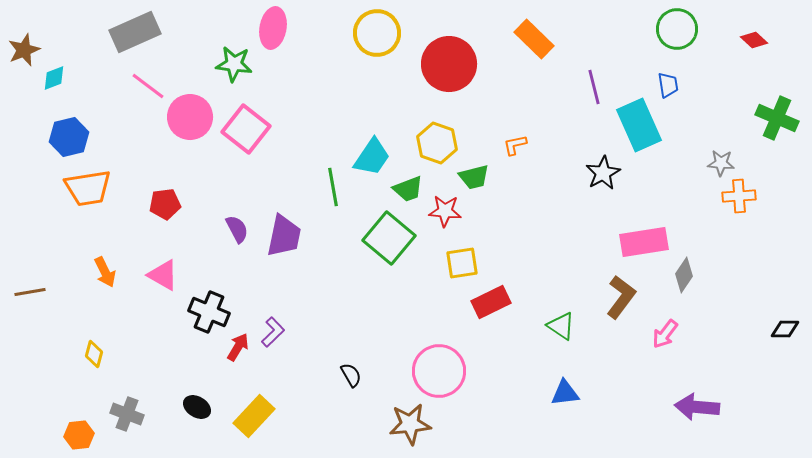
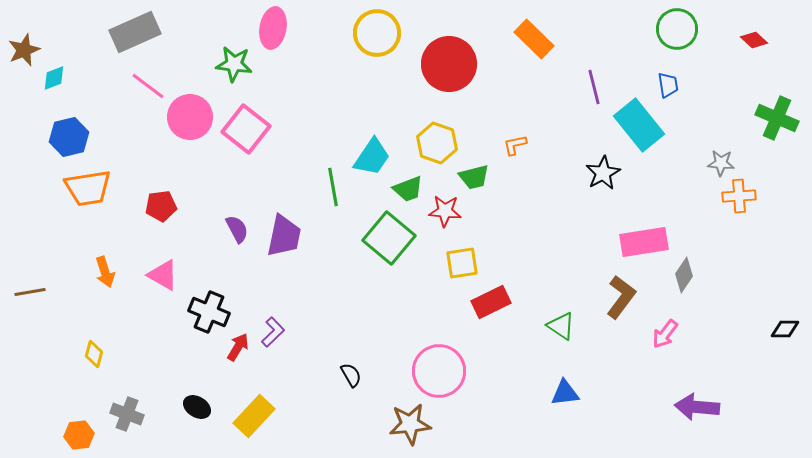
cyan rectangle at (639, 125): rotated 15 degrees counterclockwise
red pentagon at (165, 204): moved 4 px left, 2 px down
orange arrow at (105, 272): rotated 8 degrees clockwise
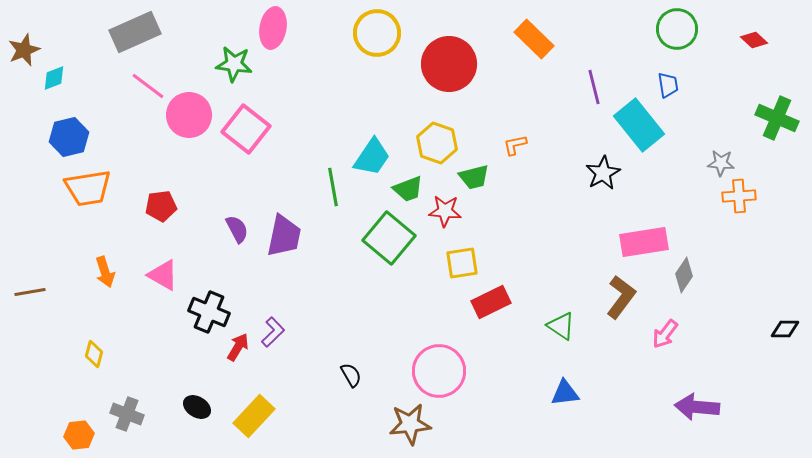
pink circle at (190, 117): moved 1 px left, 2 px up
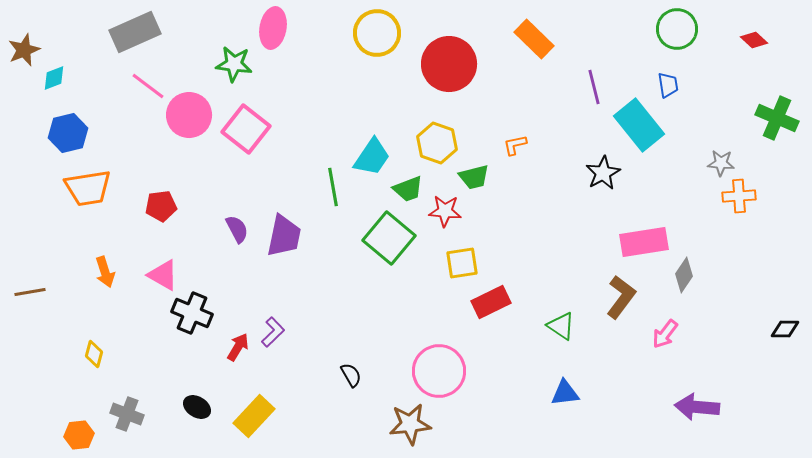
blue hexagon at (69, 137): moved 1 px left, 4 px up
black cross at (209, 312): moved 17 px left, 1 px down
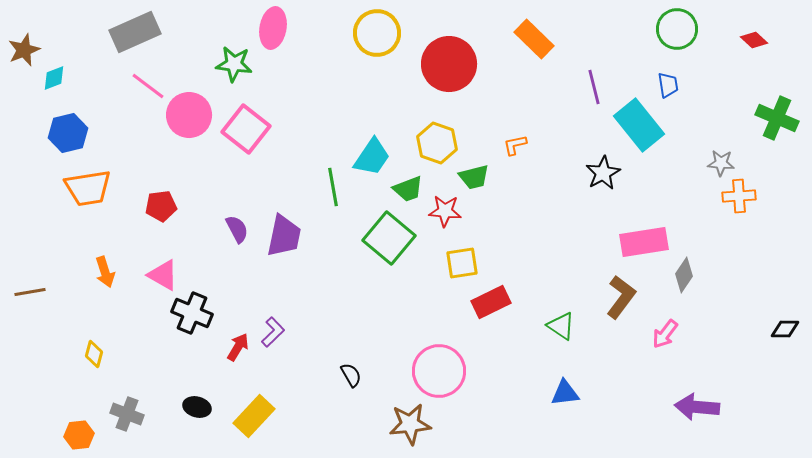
black ellipse at (197, 407): rotated 16 degrees counterclockwise
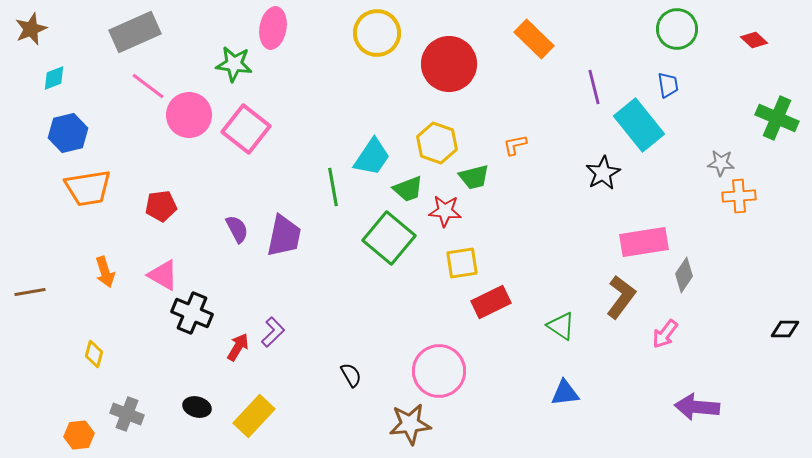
brown star at (24, 50): moved 7 px right, 21 px up
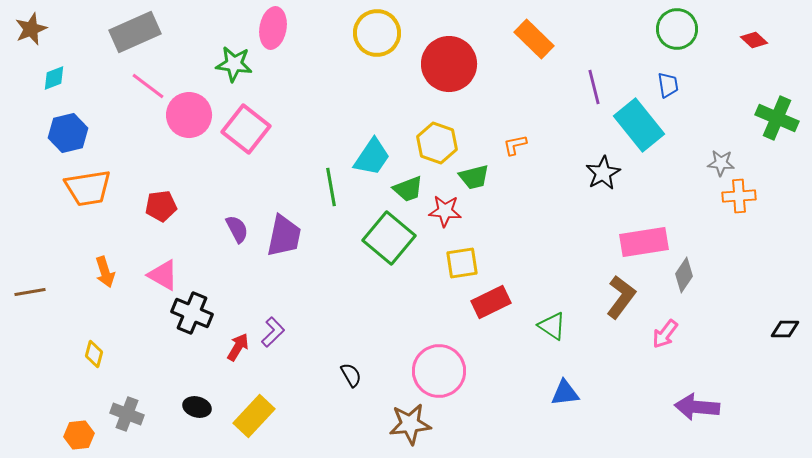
green line at (333, 187): moved 2 px left
green triangle at (561, 326): moved 9 px left
